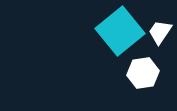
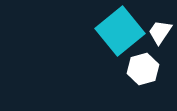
white hexagon: moved 4 px up; rotated 8 degrees counterclockwise
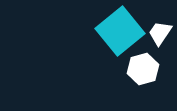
white trapezoid: moved 1 px down
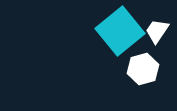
white trapezoid: moved 3 px left, 2 px up
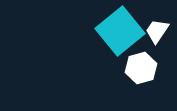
white hexagon: moved 2 px left, 1 px up
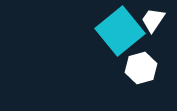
white trapezoid: moved 4 px left, 11 px up
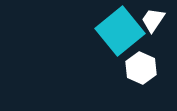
white hexagon: rotated 20 degrees counterclockwise
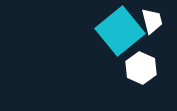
white trapezoid: moved 1 px left, 1 px down; rotated 132 degrees clockwise
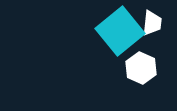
white trapezoid: moved 2 px down; rotated 20 degrees clockwise
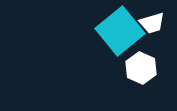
white trapezoid: rotated 68 degrees clockwise
